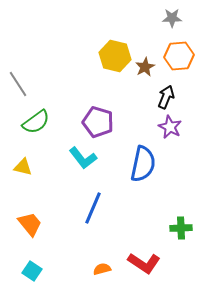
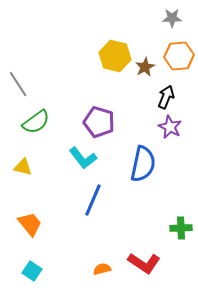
purple pentagon: moved 1 px right
blue line: moved 8 px up
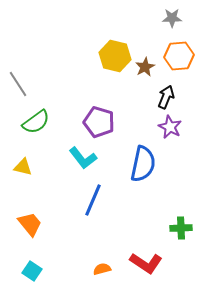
red L-shape: moved 2 px right
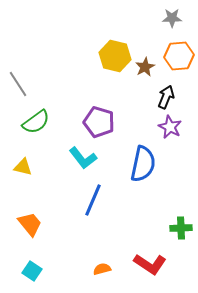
red L-shape: moved 4 px right, 1 px down
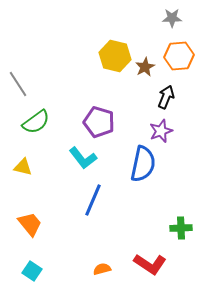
purple star: moved 9 px left, 4 px down; rotated 25 degrees clockwise
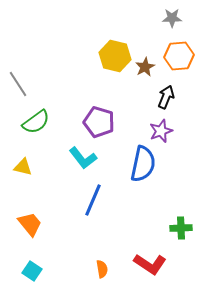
orange semicircle: rotated 96 degrees clockwise
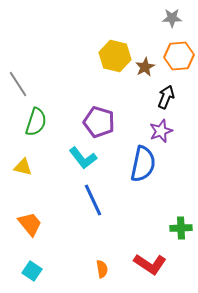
green semicircle: rotated 36 degrees counterclockwise
blue line: rotated 48 degrees counterclockwise
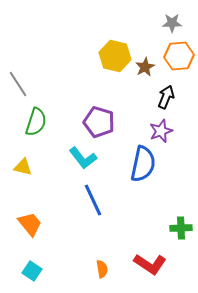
gray star: moved 5 px down
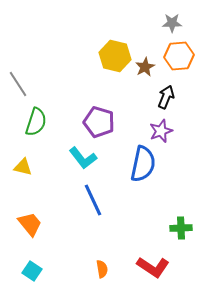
red L-shape: moved 3 px right, 3 px down
